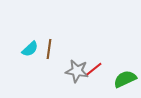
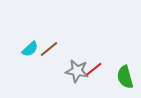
brown line: rotated 42 degrees clockwise
green semicircle: moved 2 px up; rotated 80 degrees counterclockwise
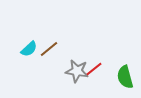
cyan semicircle: moved 1 px left
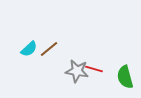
red line: rotated 54 degrees clockwise
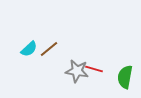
green semicircle: rotated 25 degrees clockwise
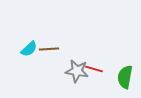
brown line: rotated 36 degrees clockwise
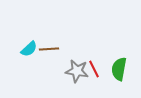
red line: rotated 48 degrees clockwise
green semicircle: moved 6 px left, 8 px up
